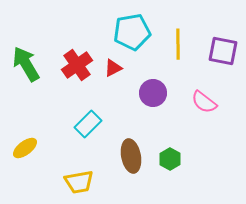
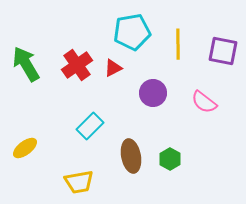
cyan rectangle: moved 2 px right, 2 px down
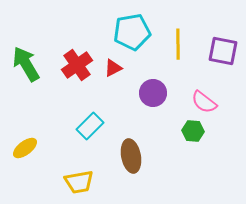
green hexagon: moved 23 px right, 28 px up; rotated 25 degrees counterclockwise
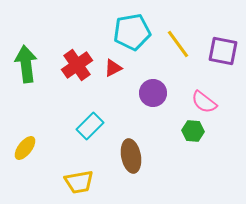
yellow line: rotated 36 degrees counterclockwise
green arrow: rotated 24 degrees clockwise
yellow ellipse: rotated 15 degrees counterclockwise
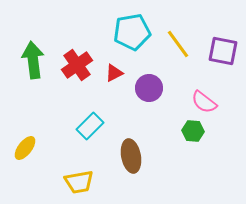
green arrow: moved 7 px right, 4 px up
red triangle: moved 1 px right, 5 px down
purple circle: moved 4 px left, 5 px up
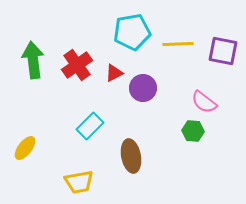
yellow line: rotated 56 degrees counterclockwise
purple circle: moved 6 px left
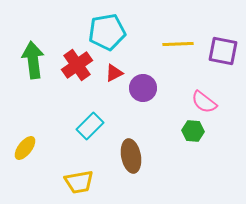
cyan pentagon: moved 25 px left
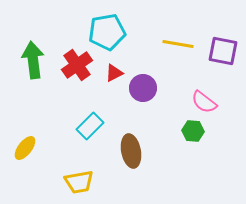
yellow line: rotated 12 degrees clockwise
brown ellipse: moved 5 px up
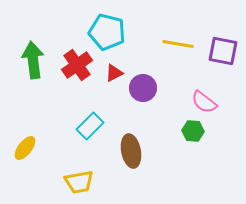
cyan pentagon: rotated 24 degrees clockwise
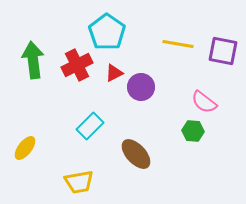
cyan pentagon: rotated 21 degrees clockwise
red cross: rotated 8 degrees clockwise
purple circle: moved 2 px left, 1 px up
brown ellipse: moved 5 px right, 3 px down; rotated 32 degrees counterclockwise
